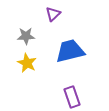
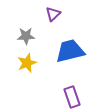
yellow star: rotated 24 degrees clockwise
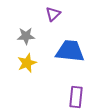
blue trapezoid: rotated 20 degrees clockwise
purple rectangle: moved 4 px right; rotated 25 degrees clockwise
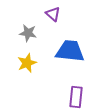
purple triangle: rotated 35 degrees counterclockwise
gray star: moved 2 px right, 3 px up; rotated 12 degrees clockwise
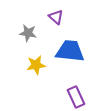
purple triangle: moved 3 px right, 3 px down
yellow star: moved 9 px right, 2 px down; rotated 12 degrees clockwise
purple rectangle: rotated 30 degrees counterclockwise
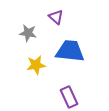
purple rectangle: moved 7 px left
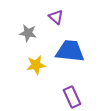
purple rectangle: moved 3 px right
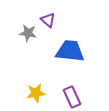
purple triangle: moved 8 px left, 3 px down
yellow star: moved 28 px down
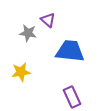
yellow star: moved 15 px left, 21 px up
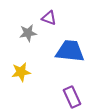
purple triangle: moved 1 px right, 2 px up; rotated 21 degrees counterclockwise
gray star: rotated 18 degrees counterclockwise
